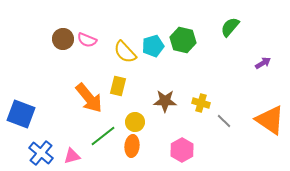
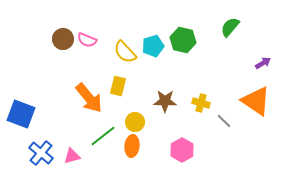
orange triangle: moved 14 px left, 19 px up
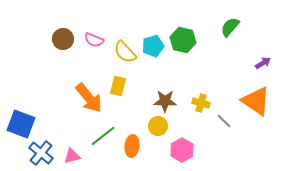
pink semicircle: moved 7 px right
blue square: moved 10 px down
yellow circle: moved 23 px right, 4 px down
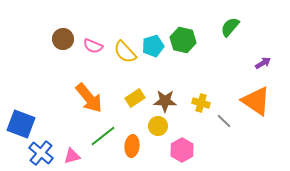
pink semicircle: moved 1 px left, 6 px down
yellow rectangle: moved 17 px right, 12 px down; rotated 42 degrees clockwise
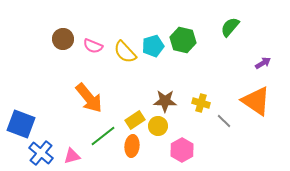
yellow rectangle: moved 22 px down
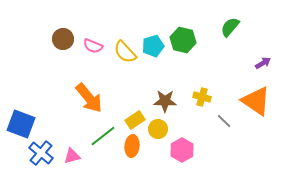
yellow cross: moved 1 px right, 6 px up
yellow circle: moved 3 px down
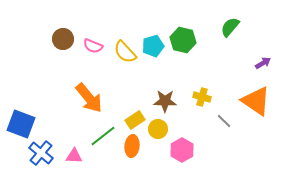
pink triangle: moved 2 px right; rotated 18 degrees clockwise
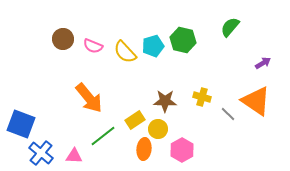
gray line: moved 4 px right, 7 px up
orange ellipse: moved 12 px right, 3 px down
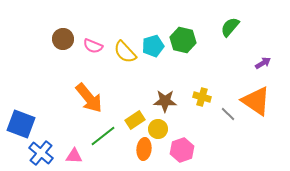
pink hexagon: rotated 10 degrees clockwise
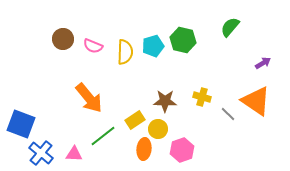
yellow semicircle: rotated 135 degrees counterclockwise
pink triangle: moved 2 px up
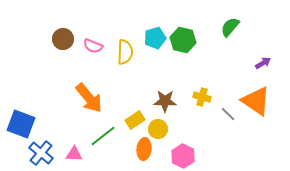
cyan pentagon: moved 2 px right, 8 px up
pink hexagon: moved 1 px right, 6 px down; rotated 15 degrees counterclockwise
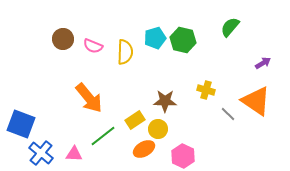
yellow cross: moved 4 px right, 7 px up
orange ellipse: rotated 55 degrees clockwise
